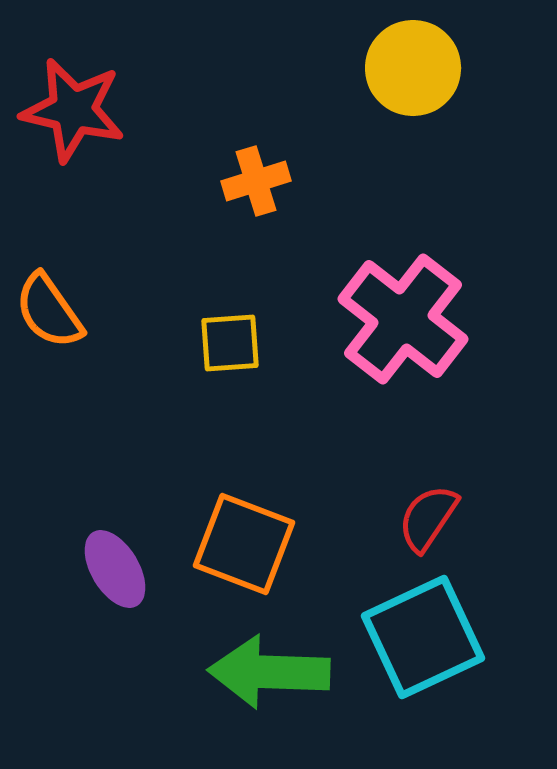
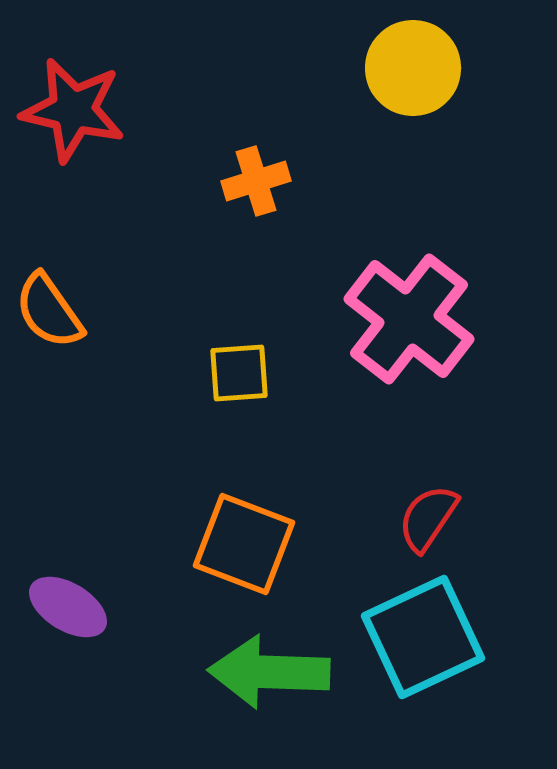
pink cross: moved 6 px right
yellow square: moved 9 px right, 30 px down
purple ellipse: moved 47 px left, 38 px down; rotated 28 degrees counterclockwise
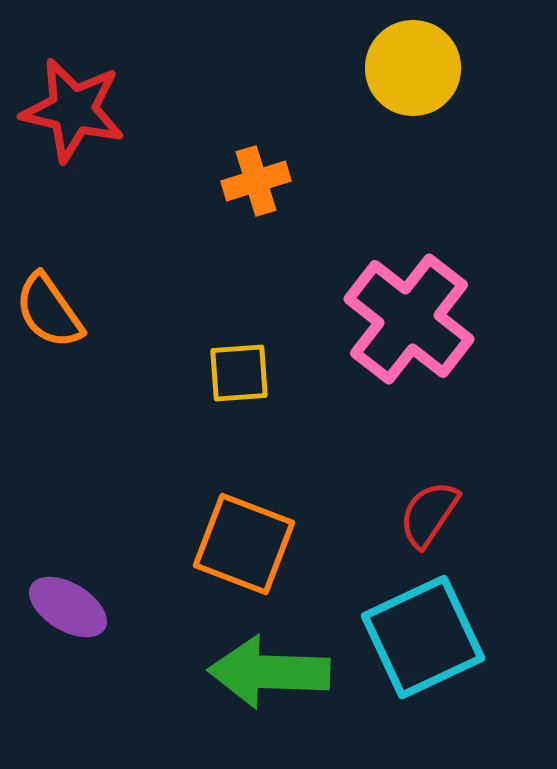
red semicircle: moved 1 px right, 4 px up
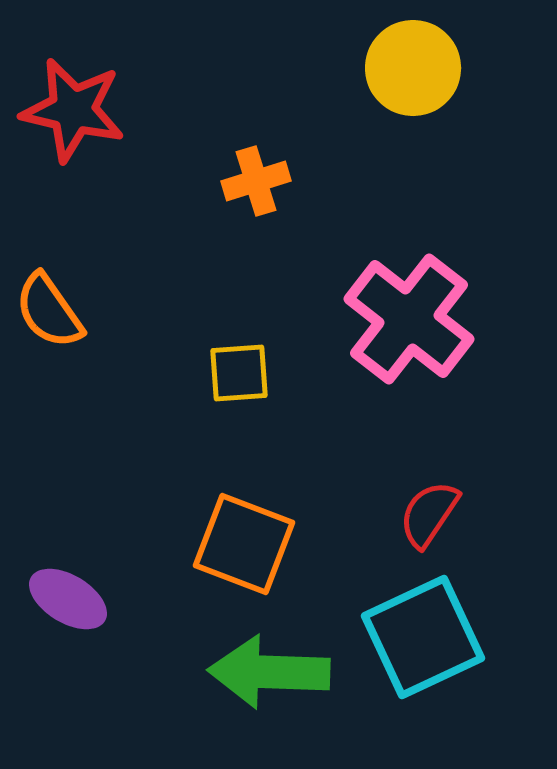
purple ellipse: moved 8 px up
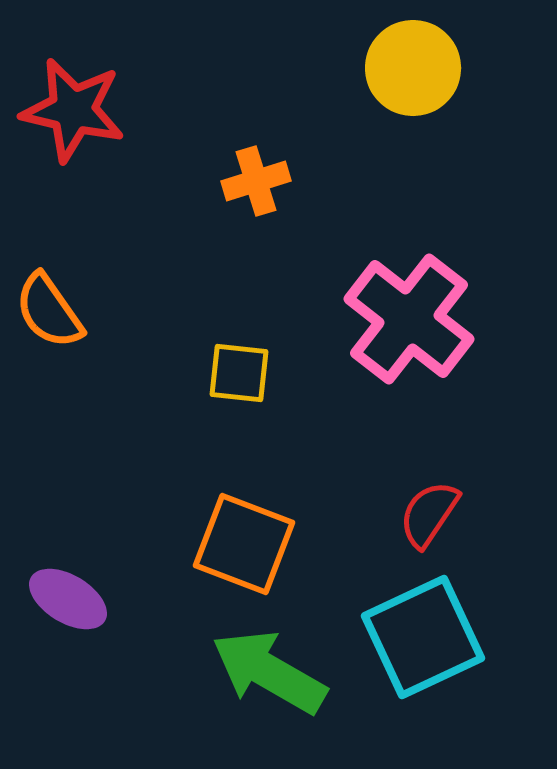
yellow square: rotated 10 degrees clockwise
green arrow: rotated 28 degrees clockwise
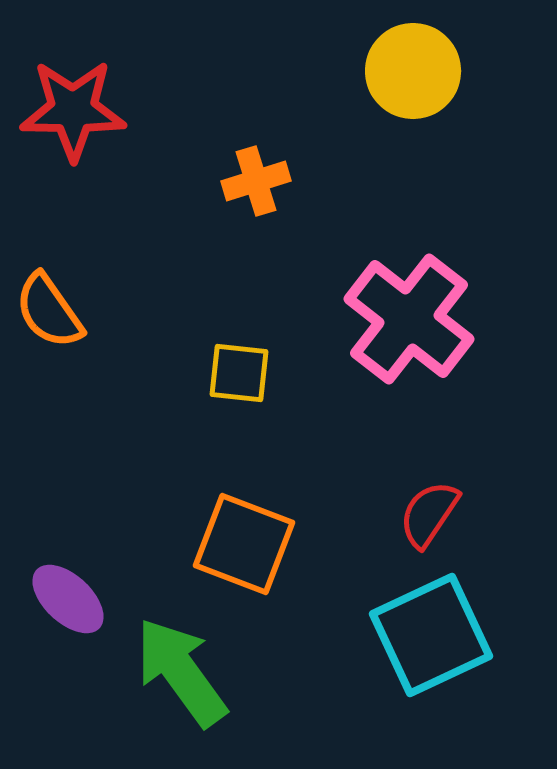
yellow circle: moved 3 px down
red star: rotated 12 degrees counterclockwise
purple ellipse: rotated 12 degrees clockwise
cyan square: moved 8 px right, 2 px up
green arrow: moved 88 px left; rotated 24 degrees clockwise
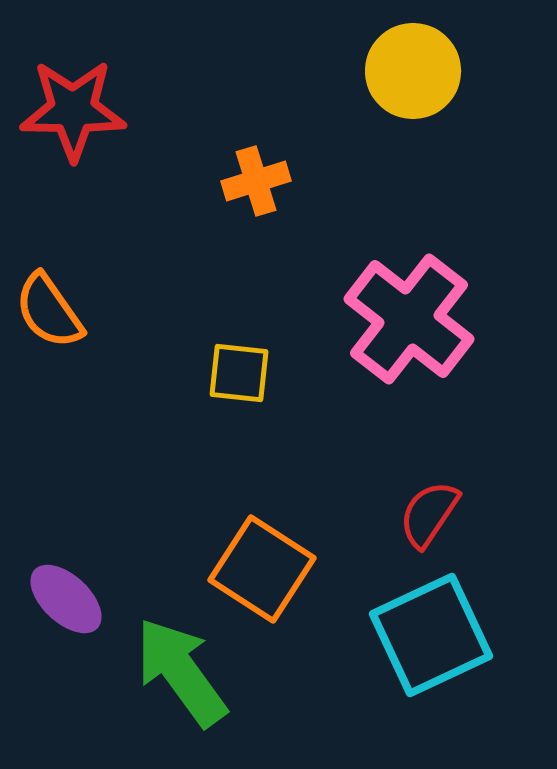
orange square: moved 18 px right, 25 px down; rotated 12 degrees clockwise
purple ellipse: moved 2 px left
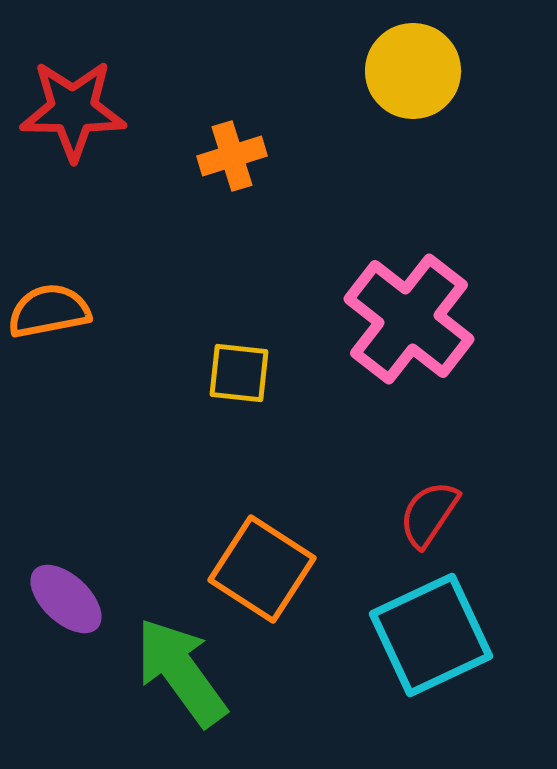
orange cross: moved 24 px left, 25 px up
orange semicircle: rotated 114 degrees clockwise
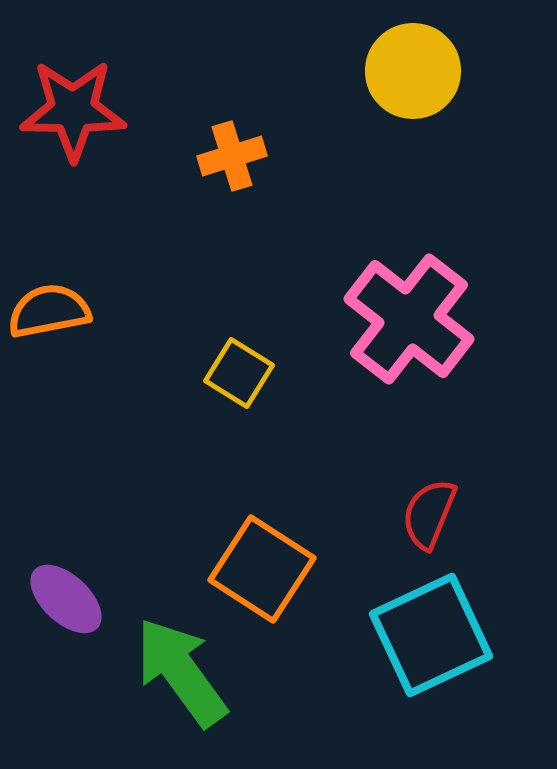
yellow square: rotated 26 degrees clockwise
red semicircle: rotated 12 degrees counterclockwise
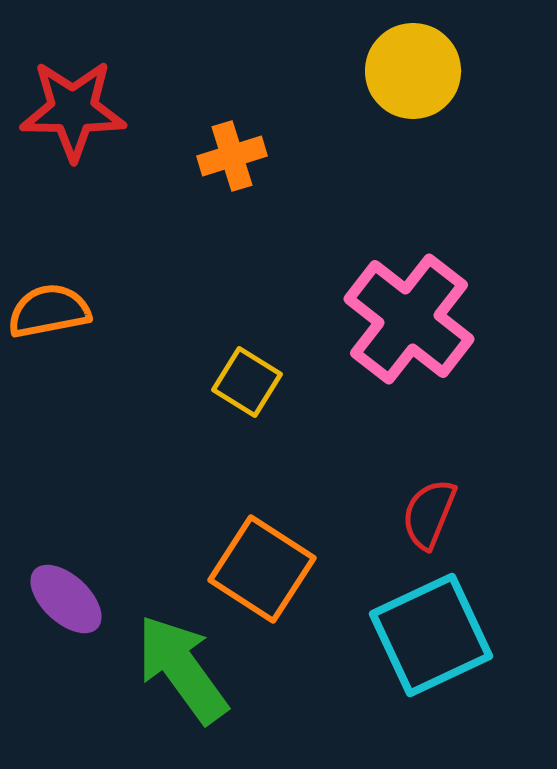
yellow square: moved 8 px right, 9 px down
green arrow: moved 1 px right, 3 px up
